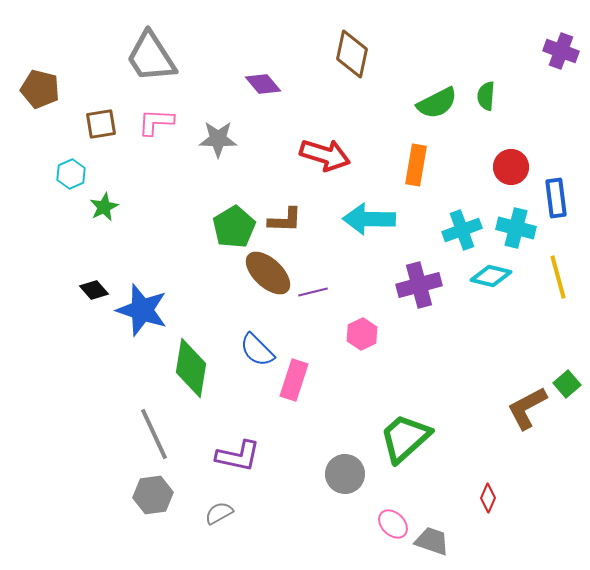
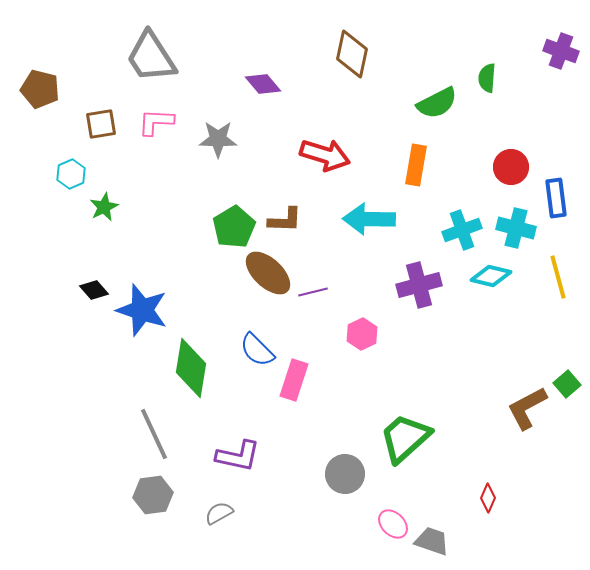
green semicircle at (486, 96): moved 1 px right, 18 px up
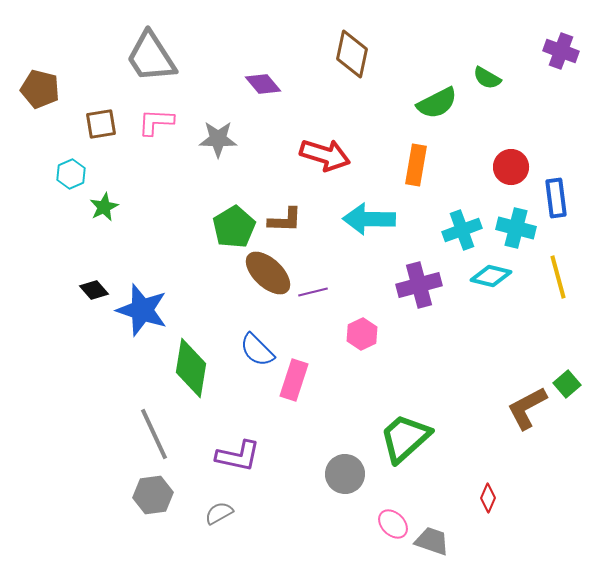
green semicircle at (487, 78): rotated 64 degrees counterclockwise
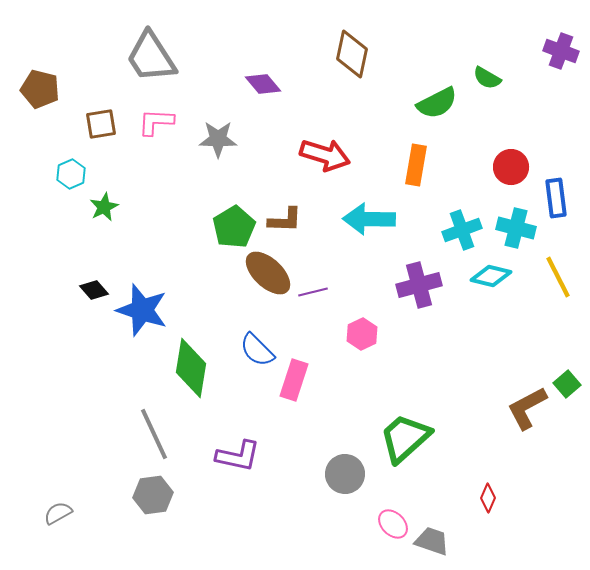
yellow line at (558, 277): rotated 12 degrees counterclockwise
gray semicircle at (219, 513): moved 161 px left
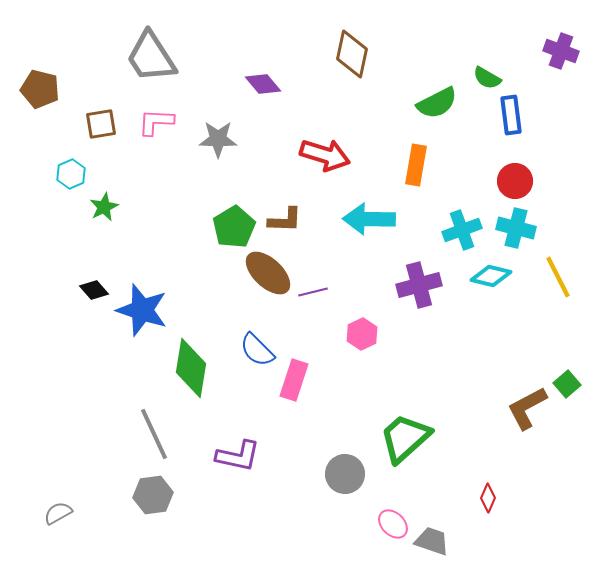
red circle at (511, 167): moved 4 px right, 14 px down
blue rectangle at (556, 198): moved 45 px left, 83 px up
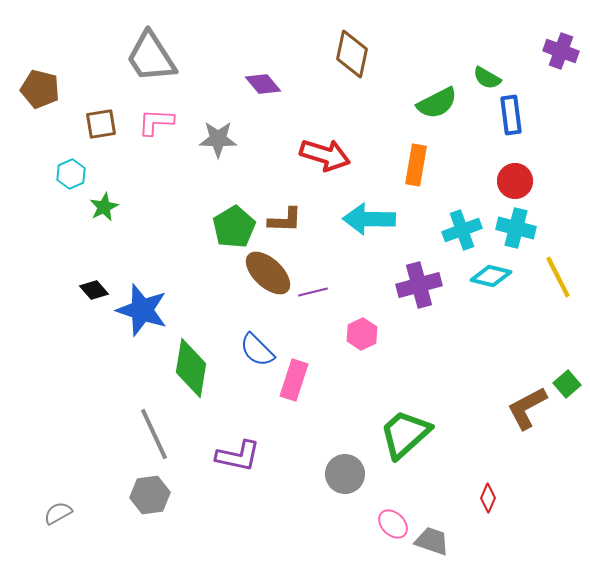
green trapezoid at (405, 438): moved 4 px up
gray hexagon at (153, 495): moved 3 px left
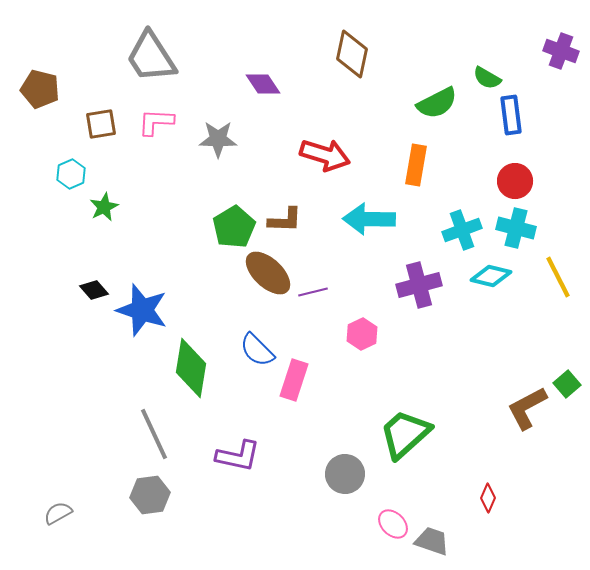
purple diamond at (263, 84): rotated 6 degrees clockwise
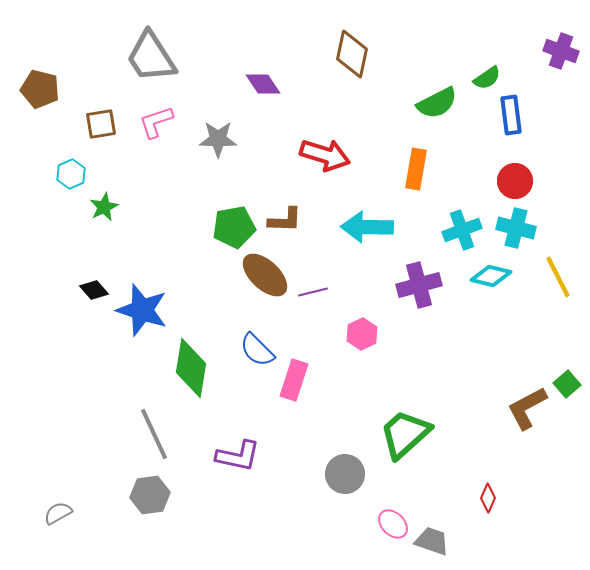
green semicircle at (487, 78): rotated 64 degrees counterclockwise
pink L-shape at (156, 122): rotated 21 degrees counterclockwise
orange rectangle at (416, 165): moved 4 px down
cyan arrow at (369, 219): moved 2 px left, 8 px down
green pentagon at (234, 227): rotated 21 degrees clockwise
brown ellipse at (268, 273): moved 3 px left, 2 px down
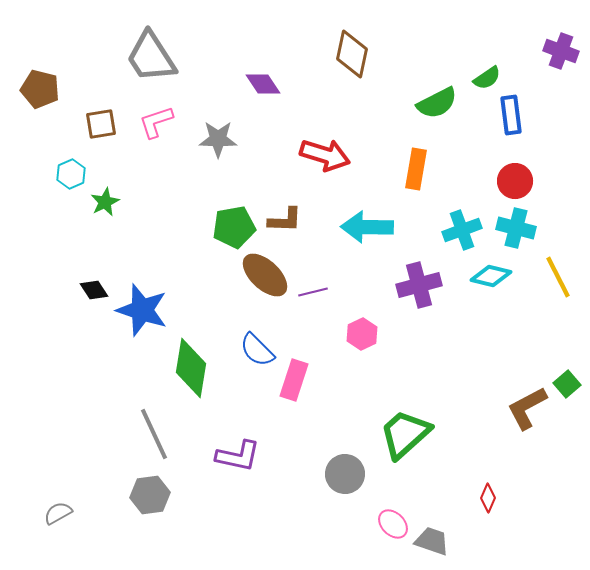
green star at (104, 207): moved 1 px right, 5 px up
black diamond at (94, 290): rotated 8 degrees clockwise
